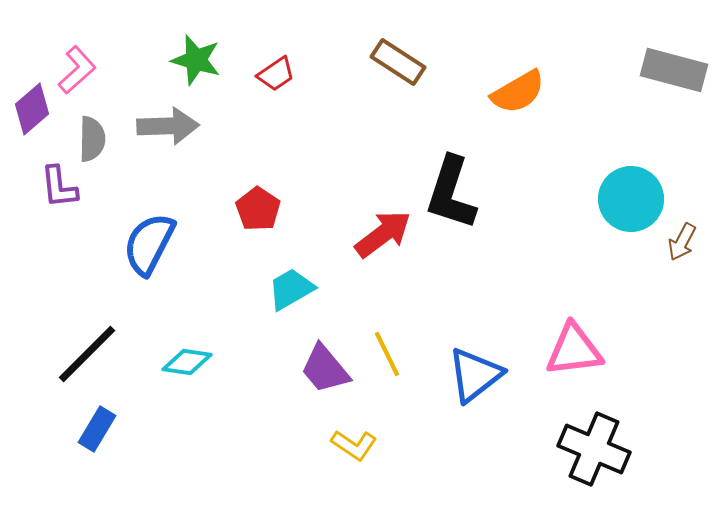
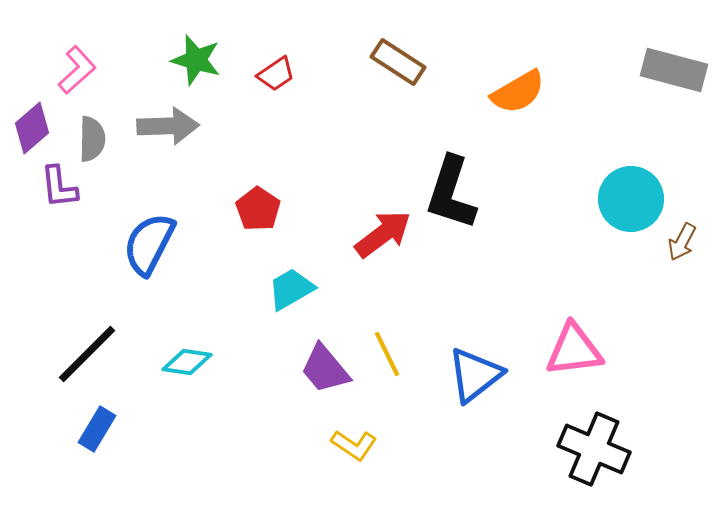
purple diamond: moved 19 px down
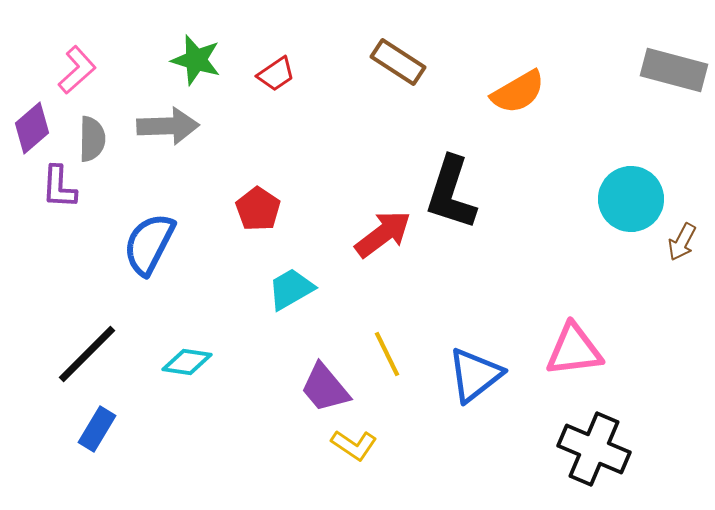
purple L-shape: rotated 9 degrees clockwise
purple trapezoid: moved 19 px down
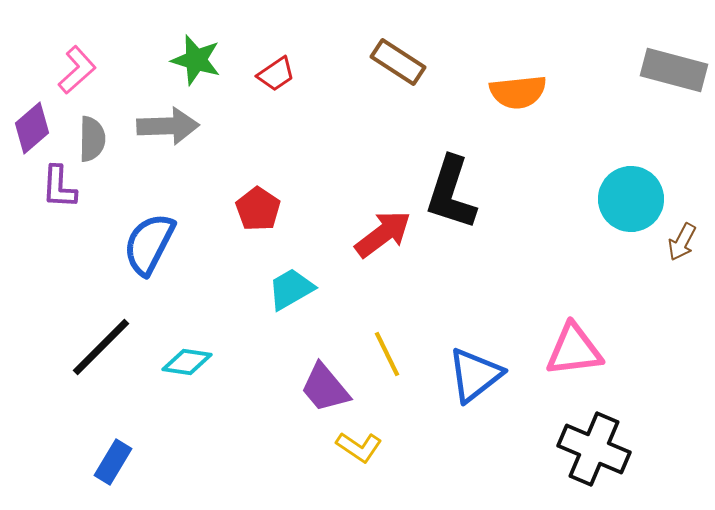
orange semicircle: rotated 24 degrees clockwise
black line: moved 14 px right, 7 px up
blue rectangle: moved 16 px right, 33 px down
yellow L-shape: moved 5 px right, 2 px down
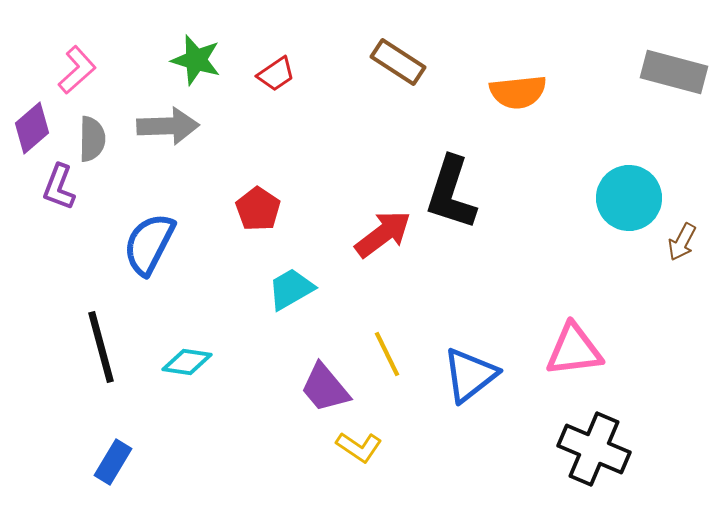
gray rectangle: moved 2 px down
purple L-shape: rotated 18 degrees clockwise
cyan circle: moved 2 px left, 1 px up
black line: rotated 60 degrees counterclockwise
blue triangle: moved 5 px left
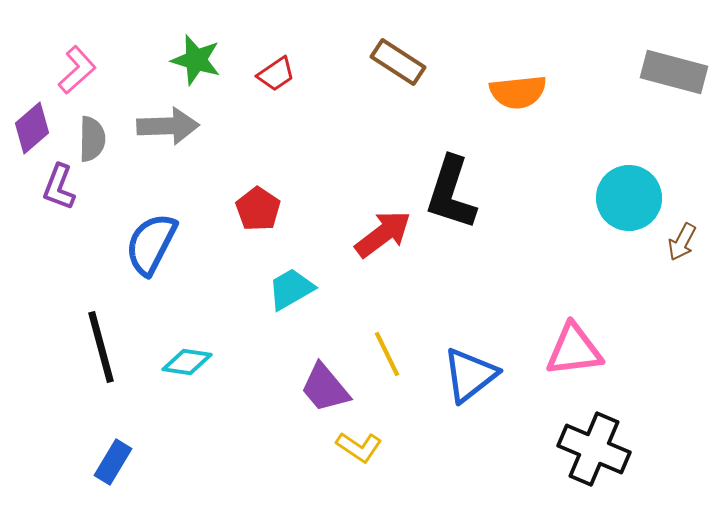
blue semicircle: moved 2 px right
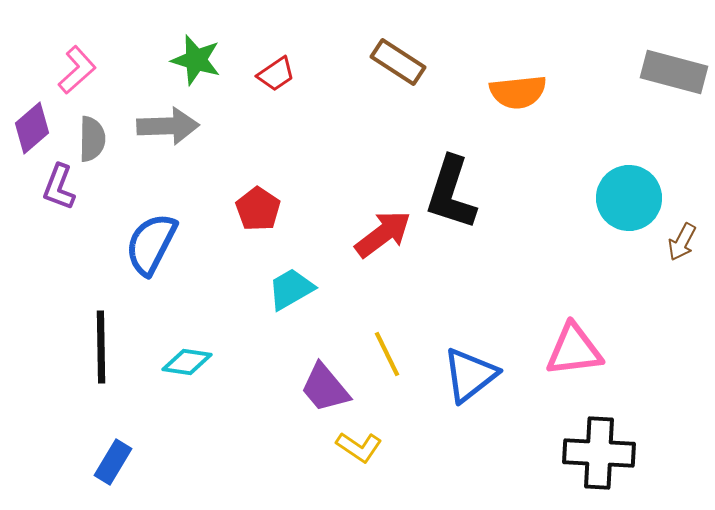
black line: rotated 14 degrees clockwise
black cross: moved 5 px right, 4 px down; rotated 20 degrees counterclockwise
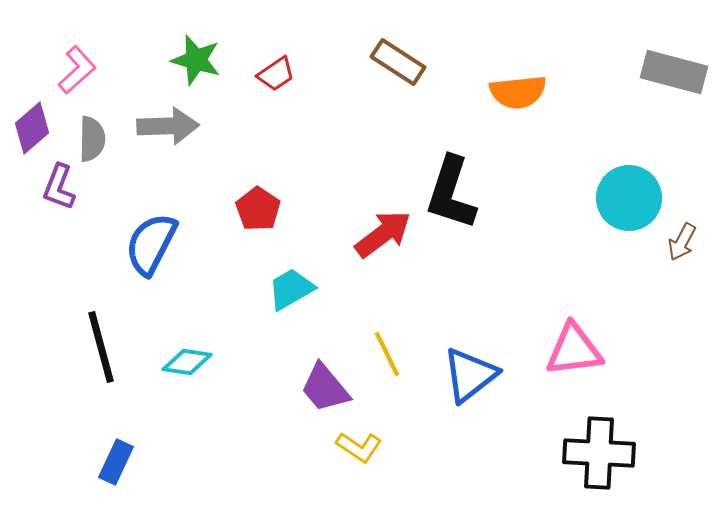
black line: rotated 14 degrees counterclockwise
blue rectangle: moved 3 px right; rotated 6 degrees counterclockwise
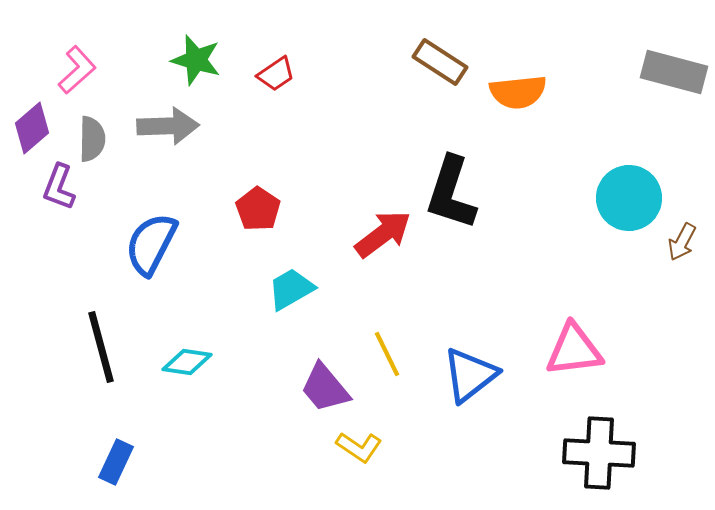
brown rectangle: moved 42 px right
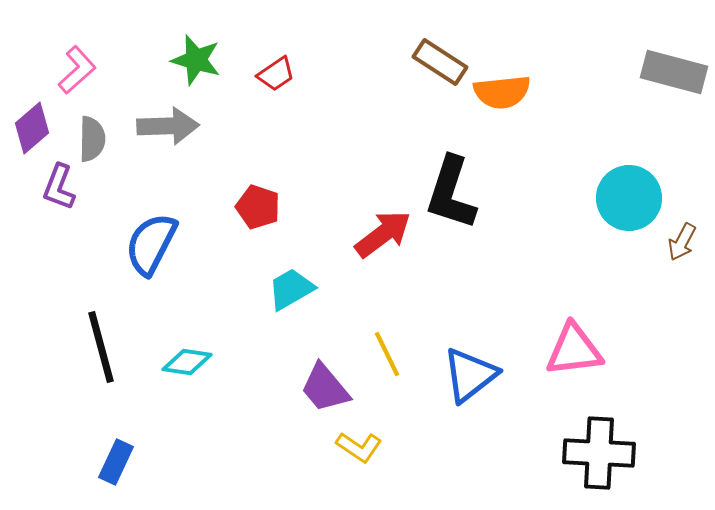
orange semicircle: moved 16 px left
red pentagon: moved 2 px up; rotated 15 degrees counterclockwise
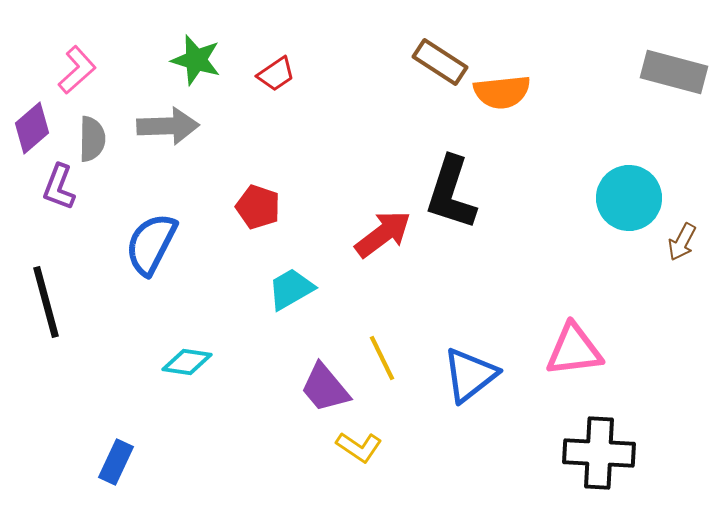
black line: moved 55 px left, 45 px up
yellow line: moved 5 px left, 4 px down
